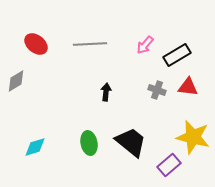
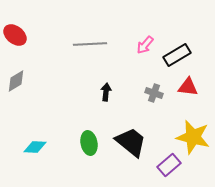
red ellipse: moved 21 px left, 9 px up
gray cross: moved 3 px left, 3 px down
cyan diamond: rotated 20 degrees clockwise
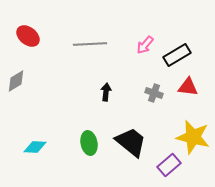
red ellipse: moved 13 px right, 1 px down
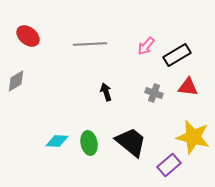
pink arrow: moved 1 px right, 1 px down
black arrow: rotated 24 degrees counterclockwise
cyan diamond: moved 22 px right, 6 px up
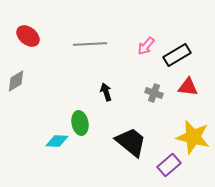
green ellipse: moved 9 px left, 20 px up
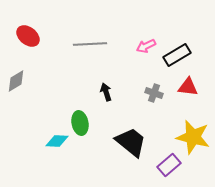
pink arrow: rotated 24 degrees clockwise
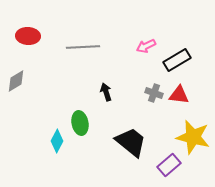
red ellipse: rotated 35 degrees counterclockwise
gray line: moved 7 px left, 3 px down
black rectangle: moved 5 px down
red triangle: moved 9 px left, 8 px down
cyan diamond: rotated 65 degrees counterclockwise
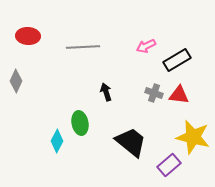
gray diamond: rotated 35 degrees counterclockwise
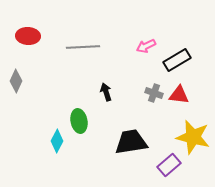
green ellipse: moved 1 px left, 2 px up
black trapezoid: rotated 48 degrees counterclockwise
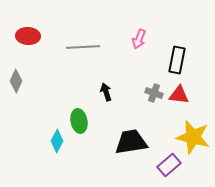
pink arrow: moved 7 px left, 7 px up; rotated 42 degrees counterclockwise
black rectangle: rotated 48 degrees counterclockwise
